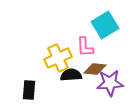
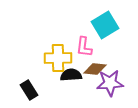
pink L-shape: moved 1 px left; rotated 10 degrees clockwise
yellow cross: rotated 24 degrees clockwise
black rectangle: rotated 36 degrees counterclockwise
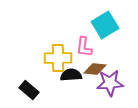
black rectangle: rotated 18 degrees counterclockwise
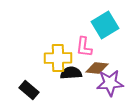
brown diamond: moved 2 px right, 1 px up
black semicircle: moved 2 px up
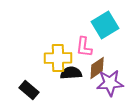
brown diamond: rotated 40 degrees counterclockwise
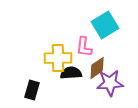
black rectangle: moved 3 px right; rotated 66 degrees clockwise
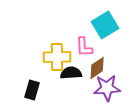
pink L-shape: rotated 10 degrees counterclockwise
yellow cross: moved 1 px left, 1 px up
purple star: moved 3 px left, 5 px down
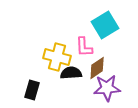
yellow cross: rotated 16 degrees clockwise
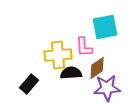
cyan square: moved 2 px down; rotated 20 degrees clockwise
yellow cross: moved 1 px right, 2 px up; rotated 20 degrees counterclockwise
black rectangle: moved 3 px left, 6 px up; rotated 24 degrees clockwise
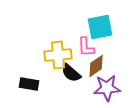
cyan square: moved 5 px left
pink L-shape: moved 2 px right
brown diamond: moved 1 px left, 2 px up
black semicircle: rotated 135 degrees counterclockwise
black rectangle: rotated 60 degrees clockwise
